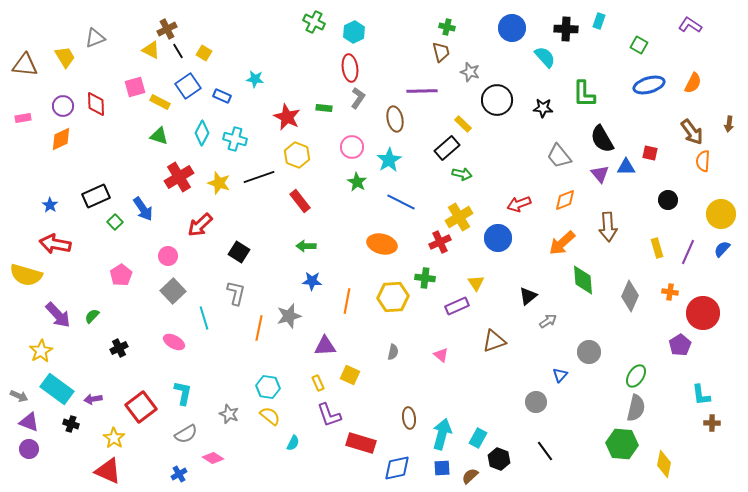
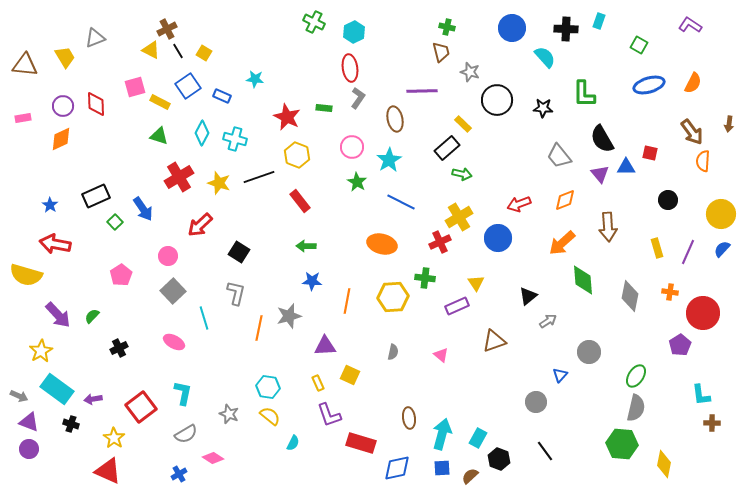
gray diamond at (630, 296): rotated 12 degrees counterclockwise
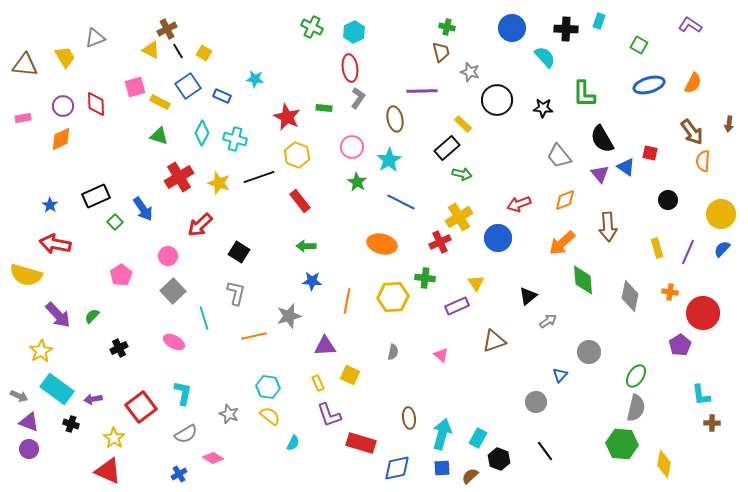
green cross at (314, 22): moved 2 px left, 5 px down
blue triangle at (626, 167): rotated 36 degrees clockwise
orange line at (259, 328): moved 5 px left, 8 px down; rotated 65 degrees clockwise
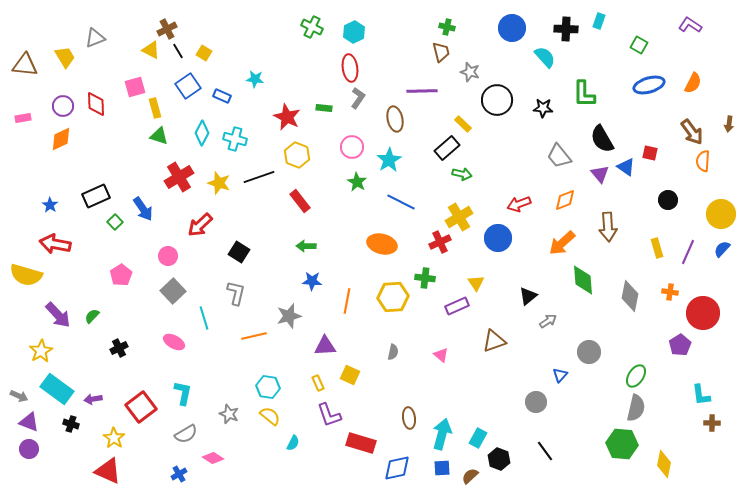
yellow rectangle at (160, 102): moved 5 px left, 6 px down; rotated 48 degrees clockwise
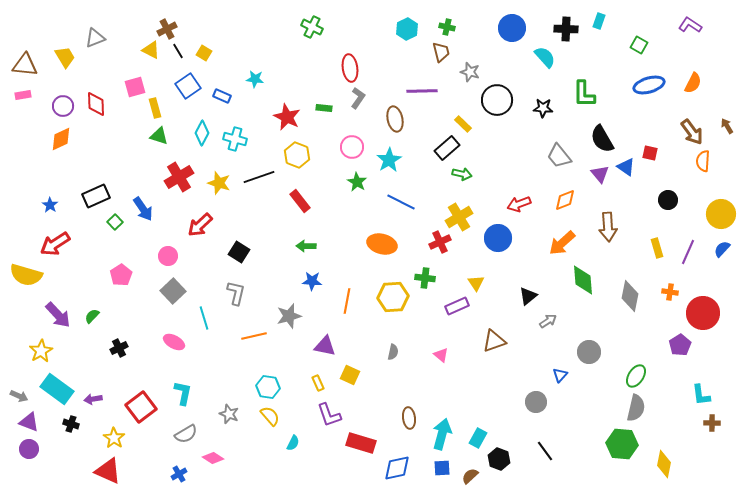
cyan hexagon at (354, 32): moved 53 px right, 3 px up
pink rectangle at (23, 118): moved 23 px up
brown arrow at (729, 124): moved 2 px left, 2 px down; rotated 140 degrees clockwise
red arrow at (55, 244): rotated 44 degrees counterclockwise
purple triangle at (325, 346): rotated 15 degrees clockwise
yellow semicircle at (270, 416): rotated 10 degrees clockwise
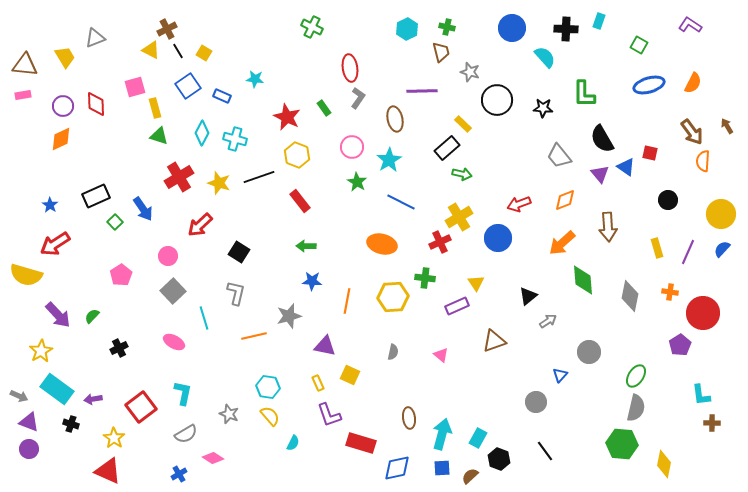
green rectangle at (324, 108): rotated 49 degrees clockwise
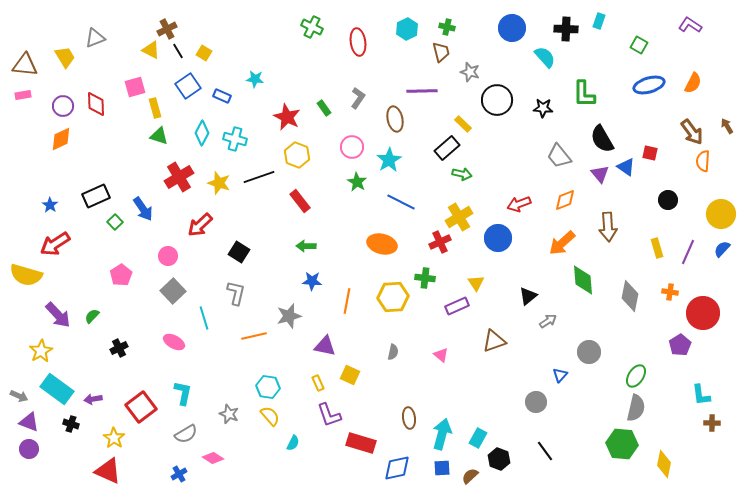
red ellipse at (350, 68): moved 8 px right, 26 px up
